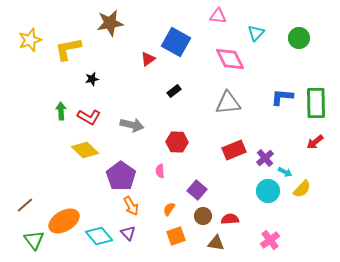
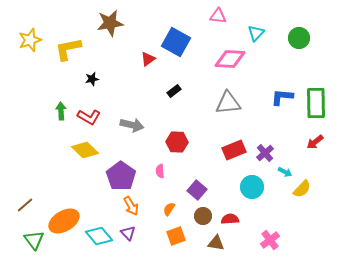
pink diamond: rotated 60 degrees counterclockwise
purple cross: moved 5 px up
cyan circle: moved 16 px left, 4 px up
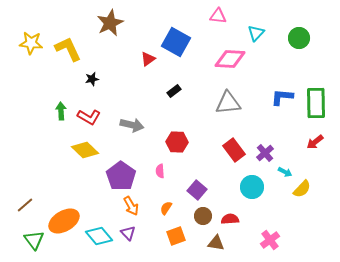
brown star: rotated 16 degrees counterclockwise
yellow star: moved 1 px right, 3 px down; rotated 25 degrees clockwise
yellow L-shape: rotated 76 degrees clockwise
red rectangle: rotated 75 degrees clockwise
orange semicircle: moved 3 px left, 1 px up
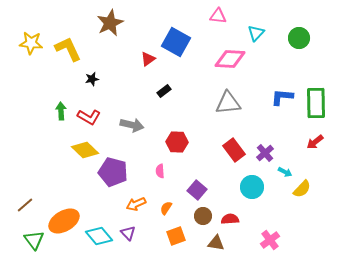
black rectangle: moved 10 px left
purple pentagon: moved 8 px left, 4 px up; rotated 20 degrees counterclockwise
orange arrow: moved 5 px right, 2 px up; rotated 96 degrees clockwise
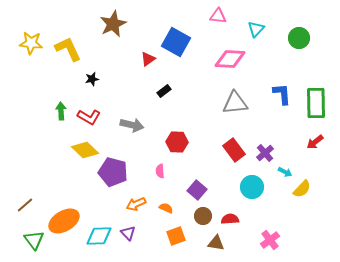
brown star: moved 3 px right, 1 px down
cyan triangle: moved 4 px up
blue L-shape: moved 3 px up; rotated 80 degrees clockwise
gray triangle: moved 7 px right
orange semicircle: rotated 80 degrees clockwise
cyan diamond: rotated 52 degrees counterclockwise
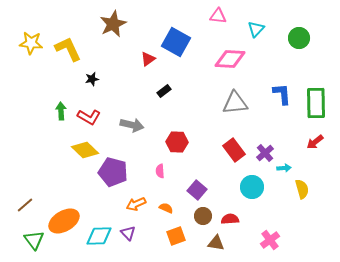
cyan arrow: moved 1 px left, 4 px up; rotated 32 degrees counterclockwise
yellow semicircle: rotated 60 degrees counterclockwise
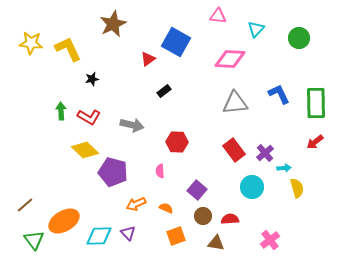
blue L-shape: moved 3 px left; rotated 20 degrees counterclockwise
yellow semicircle: moved 5 px left, 1 px up
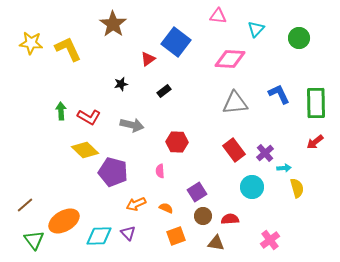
brown star: rotated 12 degrees counterclockwise
blue square: rotated 8 degrees clockwise
black star: moved 29 px right, 5 px down
purple square: moved 2 px down; rotated 18 degrees clockwise
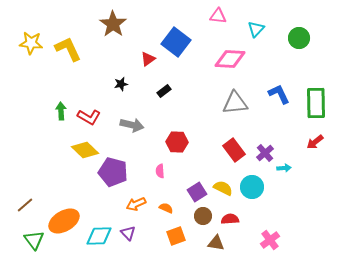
yellow semicircle: moved 74 px left; rotated 48 degrees counterclockwise
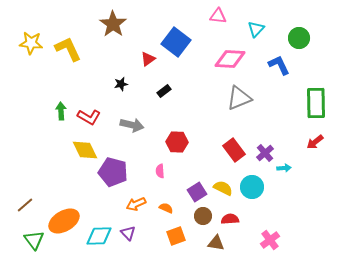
blue L-shape: moved 29 px up
gray triangle: moved 4 px right, 5 px up; rotated 16 degrees counterclockwise
yellow diamond: rotated 20 degrees clockwise
